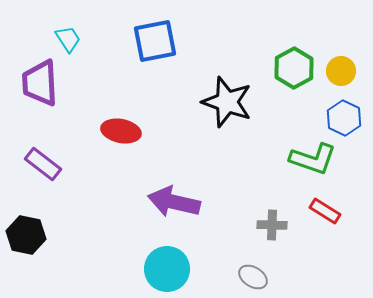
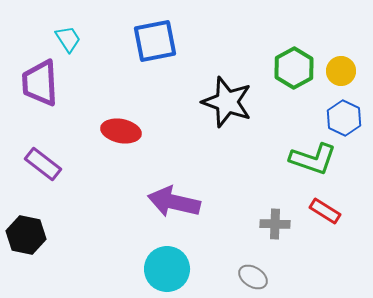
gray cross: moved 3 px right, 1 px up
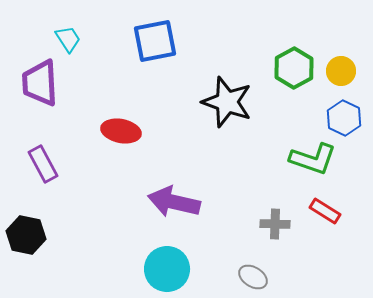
purple rectangle: rotated 24 degrees clockwise
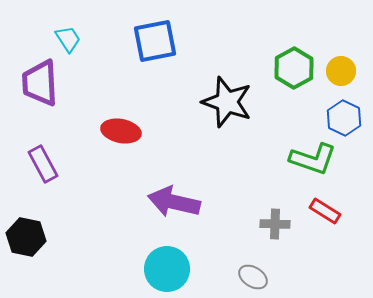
black hexagon: moved 2 px down
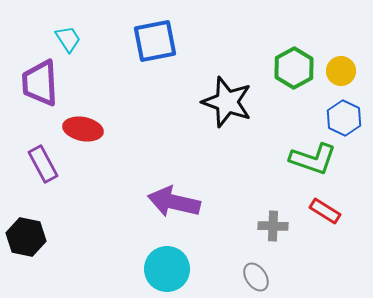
red ellipse: moved 38 px left, 2 px up
gray cross: moved 2 px left, 2 px down
gray ellipse: moved 3 px right; rotated 24 degrees clockwise
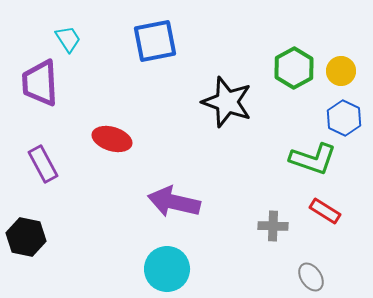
red ellipse: moved 29 px right, 10 px down; rotated 6 degrees clockwise
gray ellipse: moved 55 px right
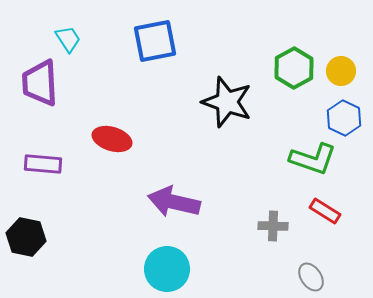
purple rectangle: rotated 57 degrees counterclockwise
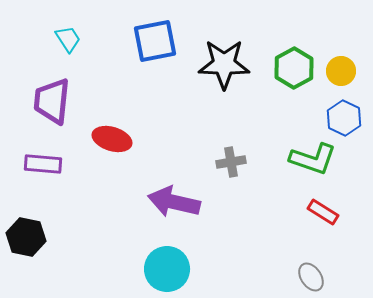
purple trapezoid: moved 12 px right, 18 px down; rotated 9 degrees clockwise
black star: moved 3 px left, 38 px up; rotated 18 degrees counterclockwise
red rectangle: moved 2 px left, 1 px down
gray cross: moved 42 px left, 64 px up; rotated 12 degrees counterclockwise
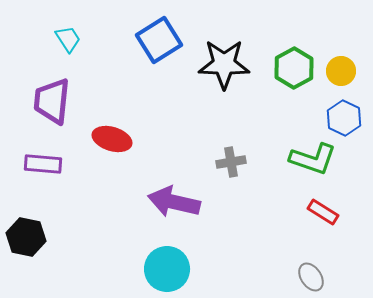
blue square: moved 4 px right, 1 px up; rotated 21 degrees counterclockwise
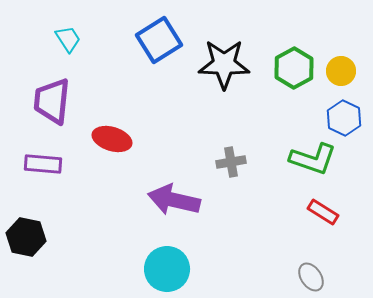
purple arrow: moved 2 px up
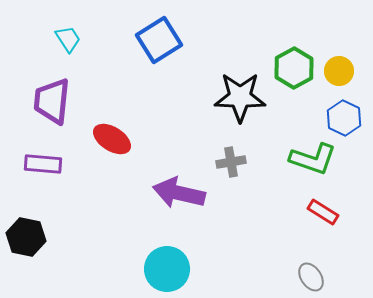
black star: moved 16 px right, 33 px down
yellow circle: moved 2 px left
red ellipse: rotated 15 degrees clockwise
purple arrow: moved 5 px right, 7 px up
